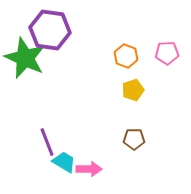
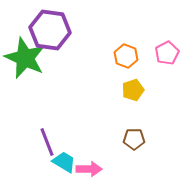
pink pentagon: rotated 25 degrees counterclockwise
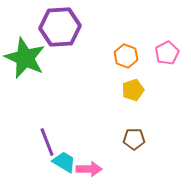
purple hexagon: moved 10 px right, 3 px up; rotated 12 degrees counterclockwise
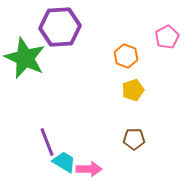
pink pentagon: moved 16 px up
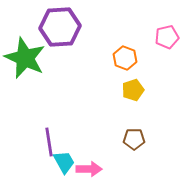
pink pentagon: rotated 15 degrees clockwise
orange hexagon: moved 1 px left, 2 px down
purple line: moved 2 px right; rotated 12 degrees clockwise
cyan trapezoid: rotated 30 degrees clockwise
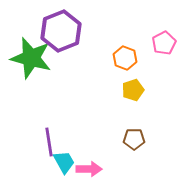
purple hexagon: moved 1 px right, 4 px down; rotated 18 degrees counterclockwise
pink pentagon: moved 3 px left, 6 px down; rotated 15 degrees counterclockwise
green star: moved 6 px right; rotated 9 degrees counterclockwise
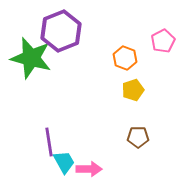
pink pentagon: moved 1 px left, 2 px up
brown pentagon: moved 4 px right, 2 px up
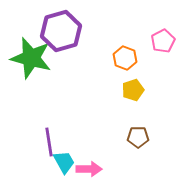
purple hexagon: rotated 6 degrees clockwise
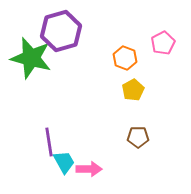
pink pentagon: moved 2 px down
yellow pentagon: rotated 10 degrees counterclockwise
